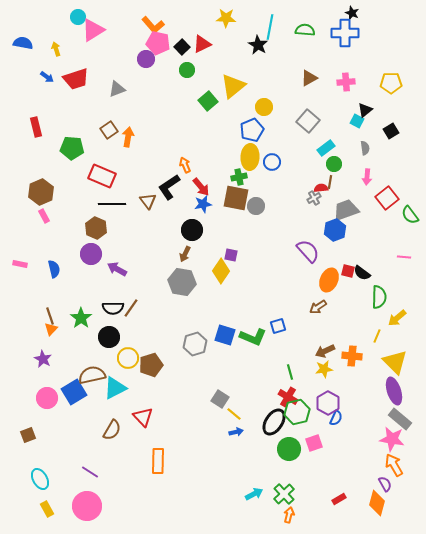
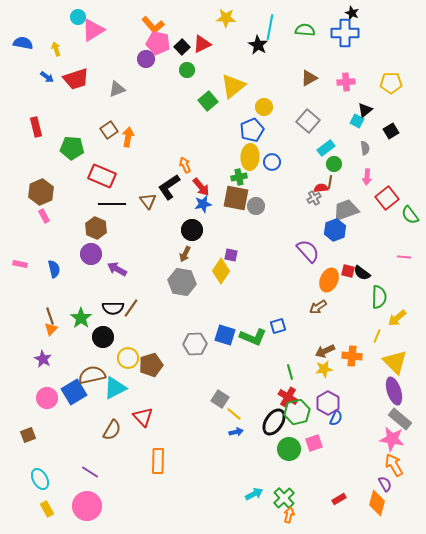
black circle at (109, 337): moved 6 px left
gray hexagon at (195, 344): rotated 15 degrees clockwise
green cross at (284, 494): moved 4 px down
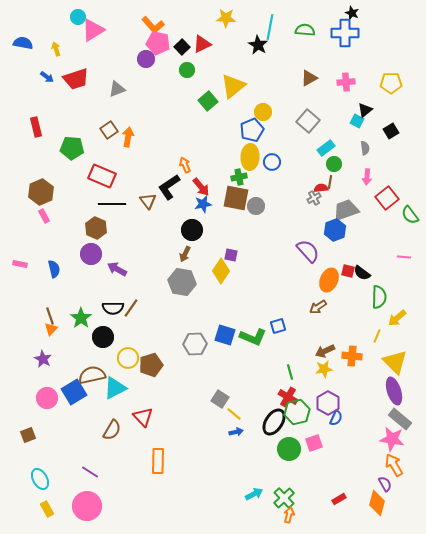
yellow circle at (264, 107): moved 1 px left, 5 px down
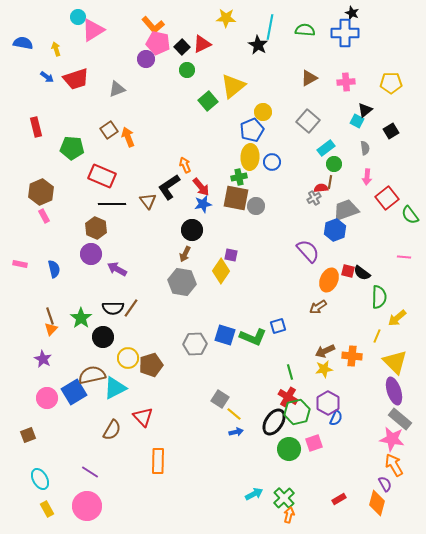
orange arrow at (128, 137): rotated 30 degrees counterclockwise
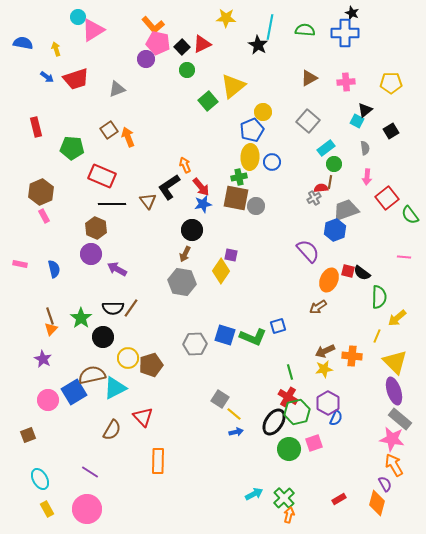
pink circle at (47, 398): moved 1 px right, 2 px down
pink circle at (87, 506): moved 3 px down
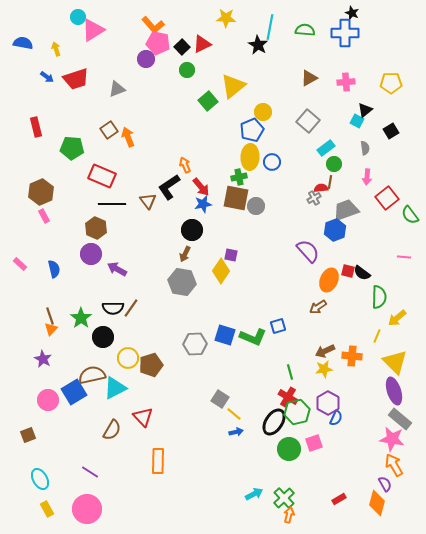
pink rectangle at (20, 264): rotated 32 degrees clockwise
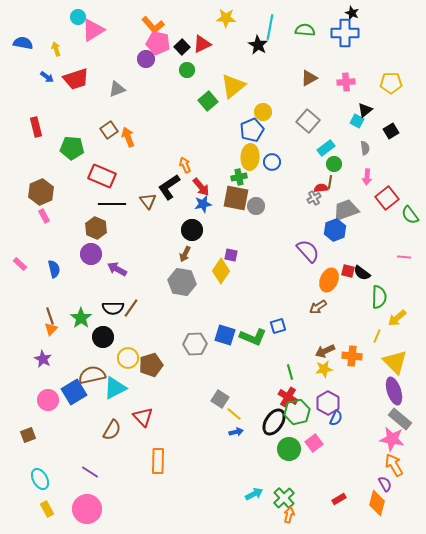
pink square at (314, 443): rotated 18 degrees counterclockwise
